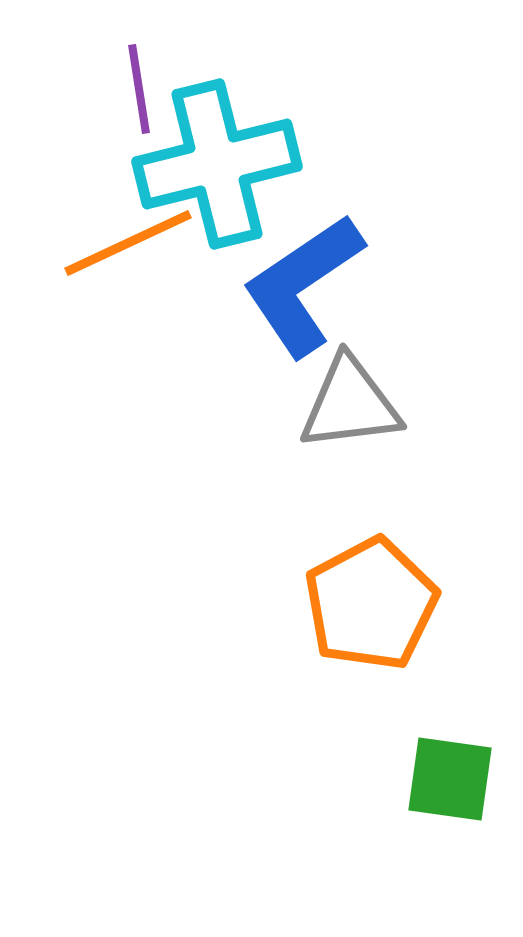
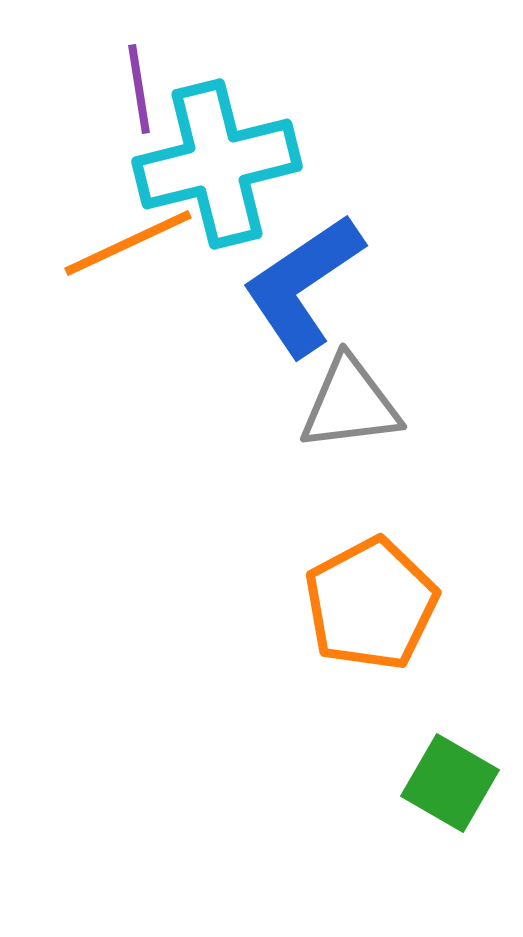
green square: moved 4 px down; rotated 22 degrees clockwise
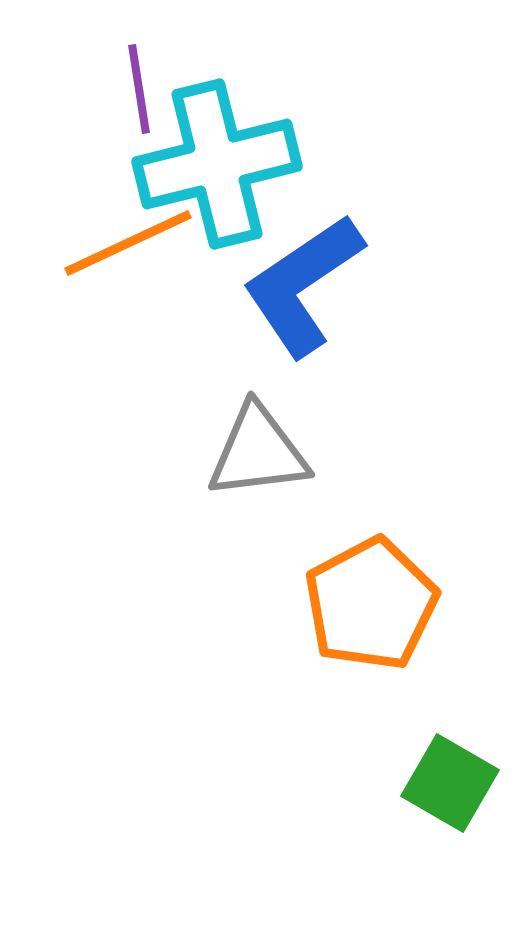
gray triangle: moved 92 px left, 48 px down
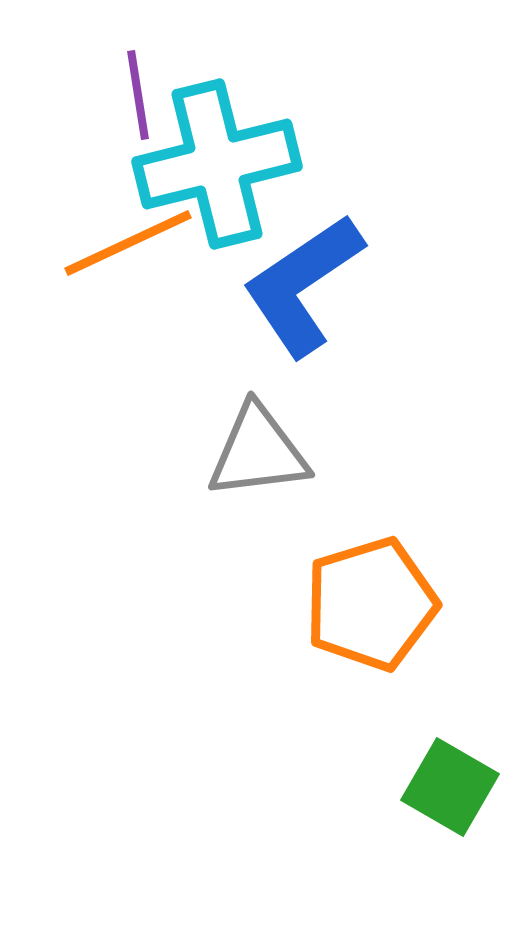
purple line: moved 1 px left, 6 px down
orange pentagon: rotated 11 degrees clockwise
green square: moved 4 px down
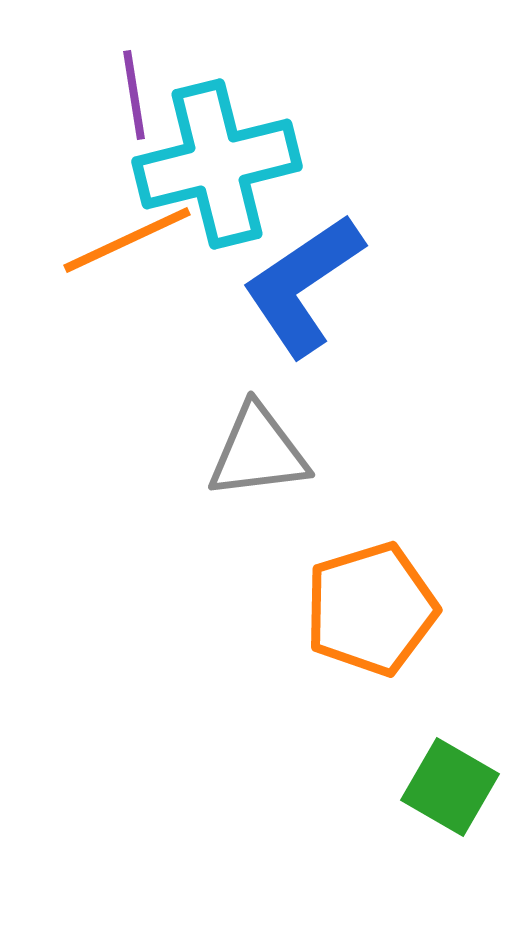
purple line: moved 4 px left
orange line: moved 1 px left, 3 px up
orange pentagon: moved 5 px down
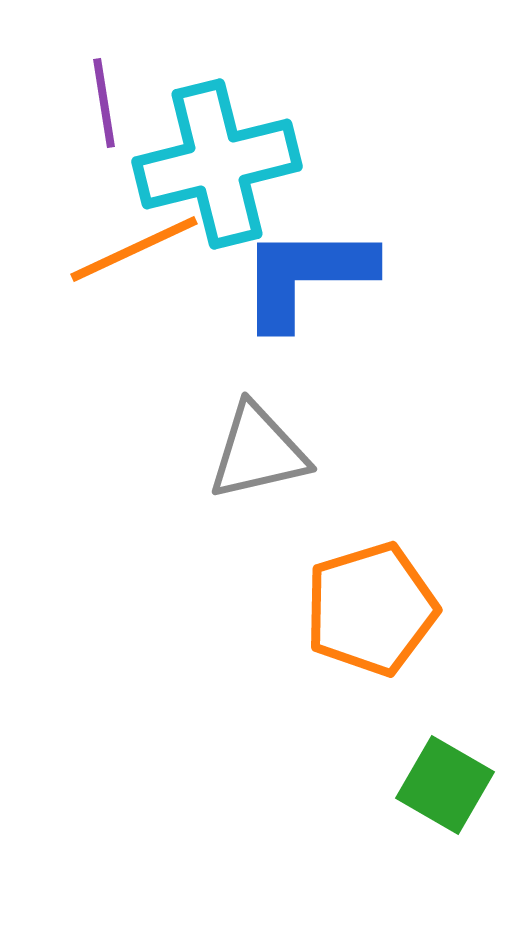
purple line: moved 30 px left, 8 px down
orange line: moved 7 px right, 9 px down
blue L-shape: moved 3 px right, 9 px up; rotated 34 degrees clockwise
gray triangle: rotated 6 degrees counterclockwise
green square: moved 5 px left, 2 px up
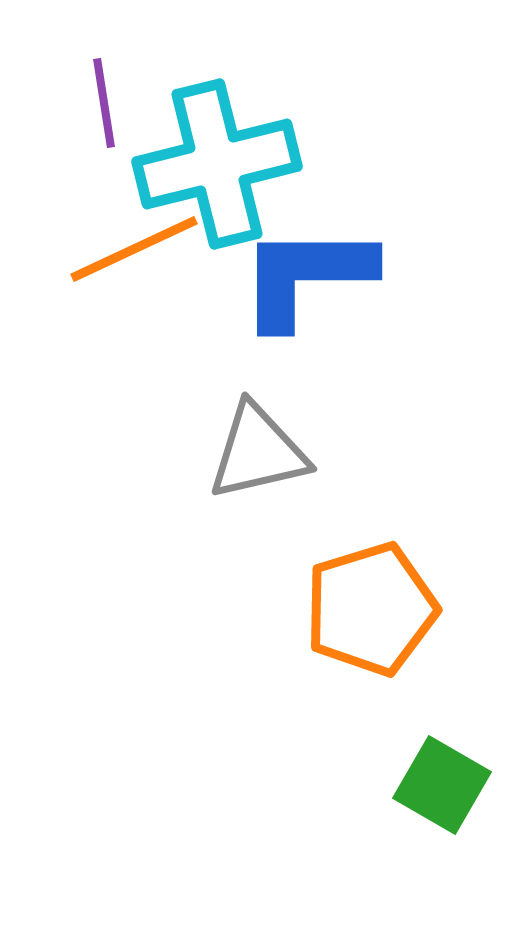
green square: moved 3 px left
